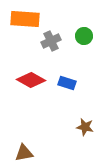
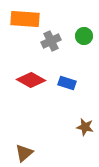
brown triangle: rotated 30 degrees counterclockwise
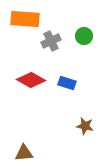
brown star: moved 1 px up
brown triangle: rotated 36 degrees clockwise
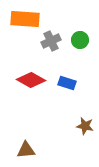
green circle: moved 4 px left, 4 px down
brown triangle: moved 2 px right, 3 px up
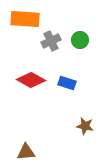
brown triangle: moved 2 px down
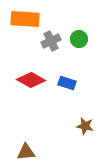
green circle: moved 1 px left, 1 px up
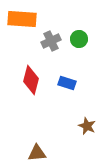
orange rectangle: moved 3 px left
red diamond: rotated 76 degrees clockwise
brown star: moved 2 px right; rotated 12 degrees clockwise
brown triangle: moved 11 px right, 1 px down
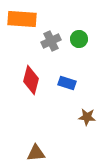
brown star: moved 9 px up; rotated 18 degrees counterclockwise
brown triangle: moved 1 px left
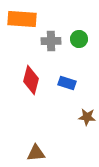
gray cross: rotated 24 degrees clockwise
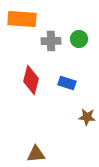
brown triangle: moved 1 px down
